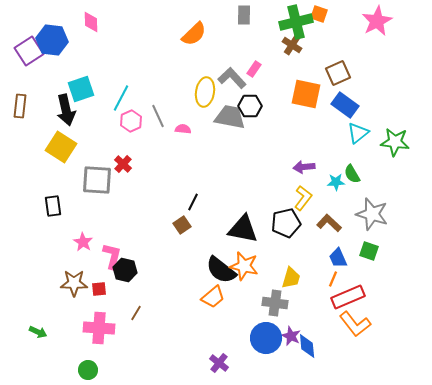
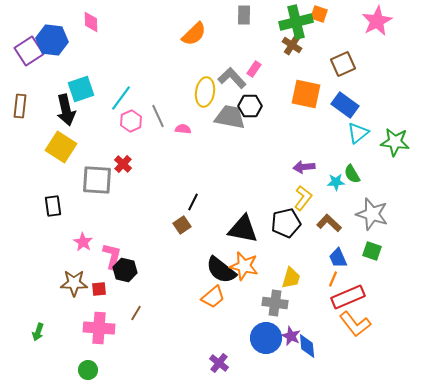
brown square at (338, 73): moved 5 px right, 9 px up
cyan line at (121, 98): rotated 8 degrees clockwise
green square at (369, 251): moved 3 px right
green arrow at (38, 332): rotated 84 degrees clockwise
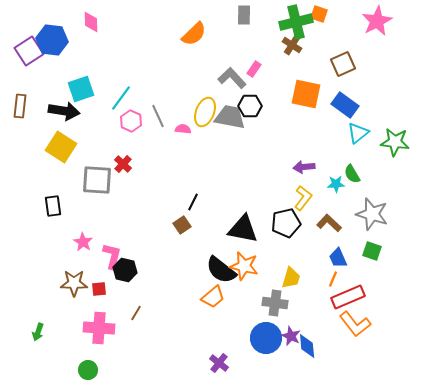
yellow ellipse at (205, 92): moved 20 px down; rotated 12 degrees clockwise
black arrow at (66, 110): moved 2 px left, 1 px down; rotated 68 degrees counterclockwise
pink hexagon at (131, 121): rotated 10 degrees counterclockwise
cyan star at (336, 182): moved 2 px down
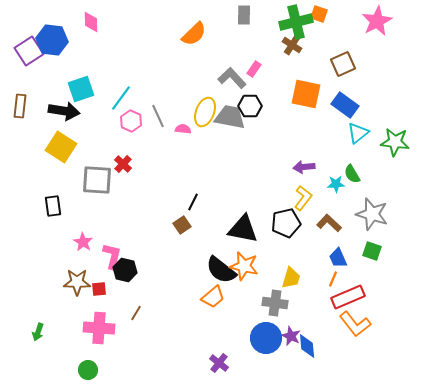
brown star at (74, 283): moved 3 px right, 1 px up
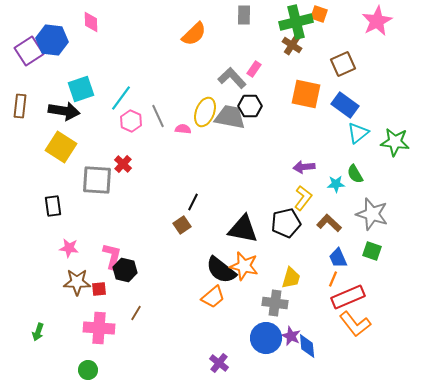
green semicircle at (352, 174): moved 3 px right
pink star at (83, 242): moved 14 px left, 6 px down; rotated 24 degrees counterclockwise
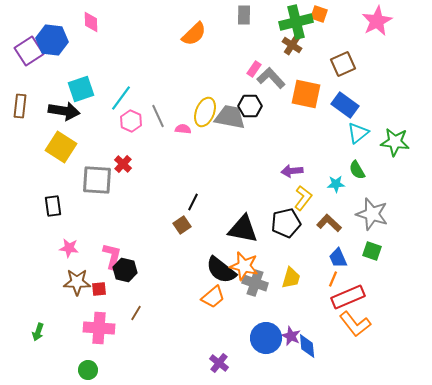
gray L-shape at (232, 78): moved 39 px right
purple arrow at (304, 167): moved 12 px left, 4 px down
green semicircle at (355, 174): moved 2 px right, 4 px up
gray cross at (275, 303): moved 20 px left, 20 px up; rotated 10 degrees clockwise
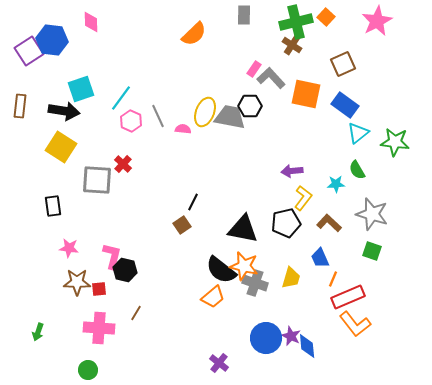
orange square at (319, 14): moved 7 px right, 3 px down; rotated 24 degrees clockwise
blue trapezoid at (338, 258): moved 18 px left
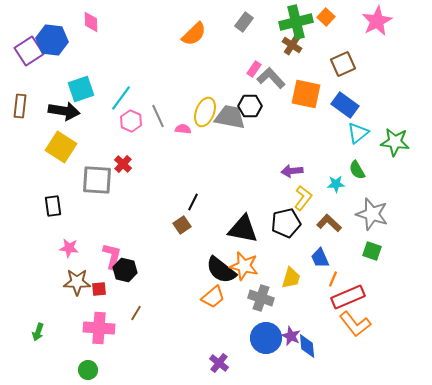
gray rectangle at (244, 15): moved 7 px down; rotated 36 degrees clockwise
gray cross at (255, 283): moved 6 px right, 15 px down
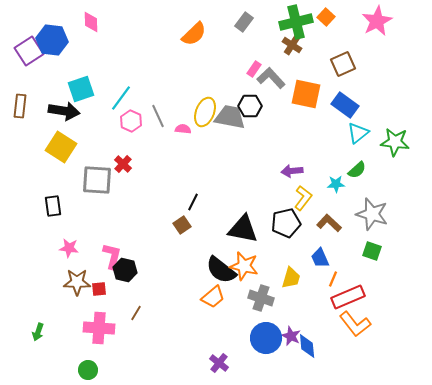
green semicircle at (357, 170): rotated 102 degrees counterclockwise
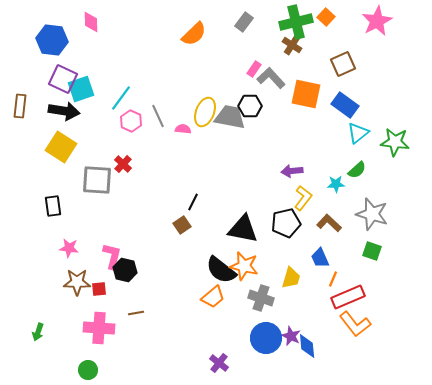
purple square at (29, 51): moved 34 px right, 28 px down; rotated 32 degrees counterclockwise
brown line at (136, 313): rotated 49 degrees clockwise
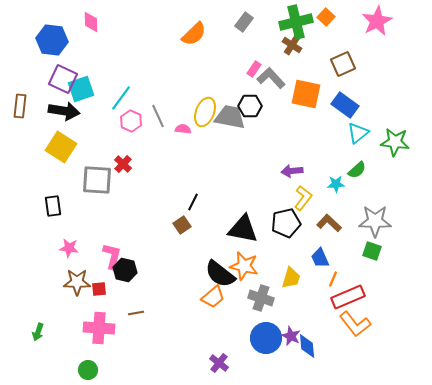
gray star at (372, 214): moved 3 px right, 7 px down; rotated 16 degrees counterclockwise
black semicircle at (221, 270): moved 1 px left, 4 px down
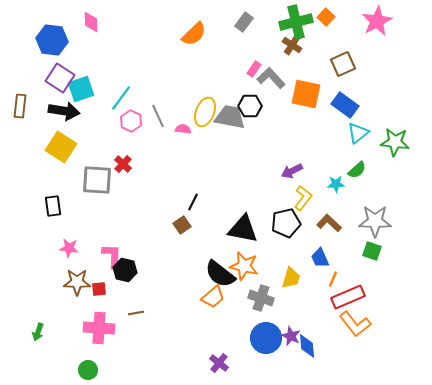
purple square at (63, 79): moved 3 px left, 1 px up; rotated 8 degrees clockwise
purple arrow at (292, 171): rotated 20 degrees counterclockwise
pink L-shape at (112, 256): rotated 12 degrees counterclockwise
